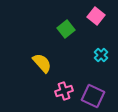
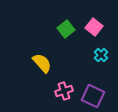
pink square: moved 2 px left, 11 px down
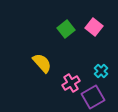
cyan cross: moved 16 px down
pink cross: moved 7 px right, 8 px up; rotated 12 degrees counterclockwise
purple square: moved 1 px down; rotated 35 degrees clockwise
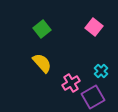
green square: moved 24 px left
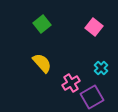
green square: moved 5 px up
cyan cross: moved 3 px up
purple square: moved 1 px left
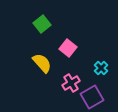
pink square: moved 26 px left, 21 px down
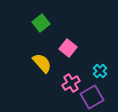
green square: moved 1 px left, 1 px up
cyan cross: moved 1 px left, 3 px down
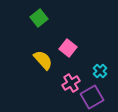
green square: moved 2 px left, 5 px up
yellow semicircle: moved 1 px right, 3 px up
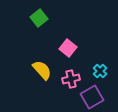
yellow semicircle: moved 1 px left, 10 px down
pink cross: moved 4 px up; rotated 18 degrees clockwise
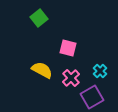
pink square: rotated 24 degrees counterclockwise
yellow semicircle: rotated 20 degrees counterclockwise
pink cross: moved 1 px up; rotated 30 degrees counterclockwise
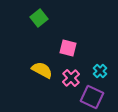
purple square: rotated 35 degrees counterclockwise
